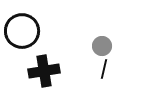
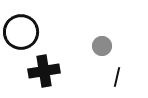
black circle: moved 1 px left, 1 px down
black line: moved 13 px right, 8 px down
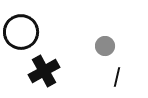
gray circle: moved 3 px right
black cross: rotated 20 degrees counterclockwise
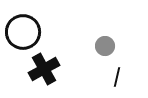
black circle: moved 2 px right
black cross: moved 2 px up
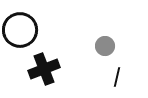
black circle: moved 3 px left, 2 px up
black cross: rotated 8 degrees clockwise
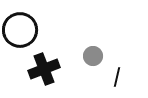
gray circle: moved 12 px left, 10 px down
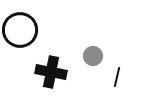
black cross: moved 7 px right, 3 px down; rotated 32 degrees clockwise
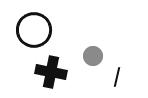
black circle: moved 14 px right
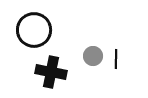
black line: moved 1 px left, 18 px up; rotated 12 degrees counterclockwise
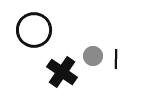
black cross: moved 11 px right; rotated 24 degrees clockwise
